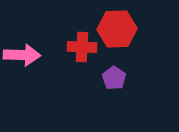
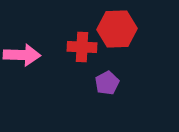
purple pentagon: moved 7 px left, 5 px down; rotated 10 degrees clockwise
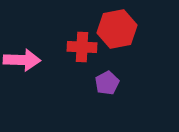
red hexagon: rotated 9 degrees counterclockwise
pink arrow: moved 5 px down
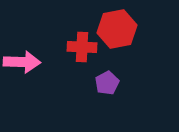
pink arrow: moved 2 px down
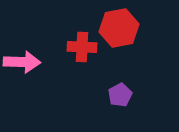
red hexagon: moved 2 px right, 1 px up
purple pentagon: moved 13 px right, 12 px down
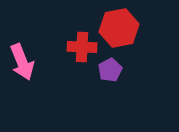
pink arrow: rotated 66 degrees clockwise
purple pentagon: moved 10 px left, 25 px up
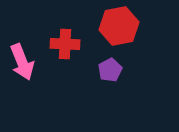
red hexagon: moved 2 px up
red cross: moved 17 px left, 3 px up
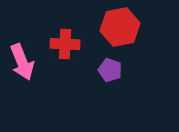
red hexagon: moved 1 px right, 1 px down
purple pentagon: rotated 25 degrees counterclockwise
